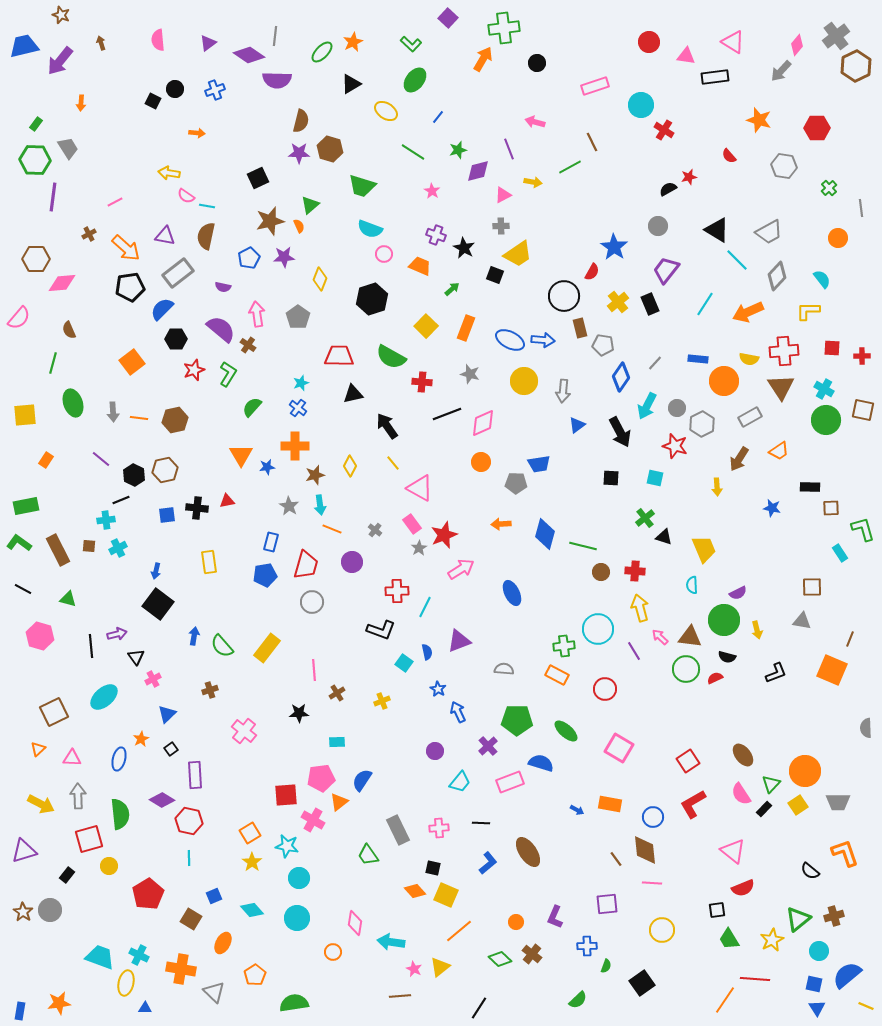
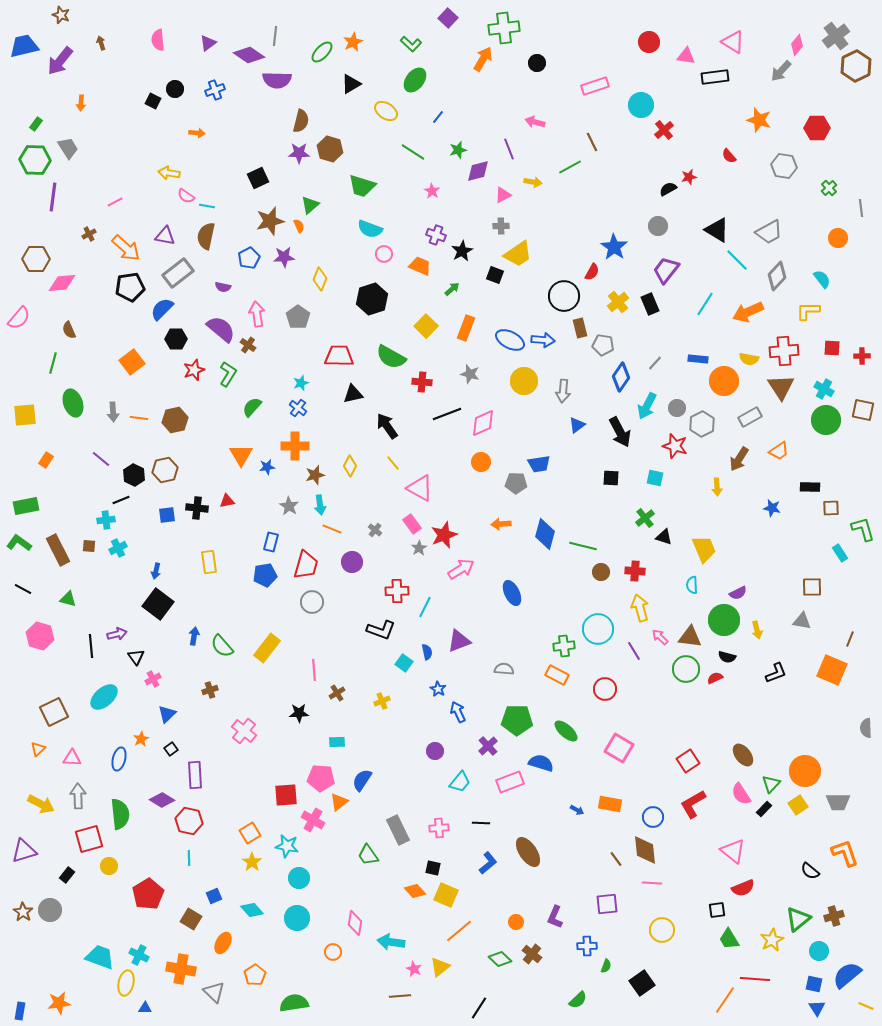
red cross at (664, 130): rotated 18 degrees clockwise
black star at (464, 248): moved 2 px left, 3 px down; rotated 15 degrees clockwise
pink pentagon at (321, 778): rotated 12 degrees clockwise
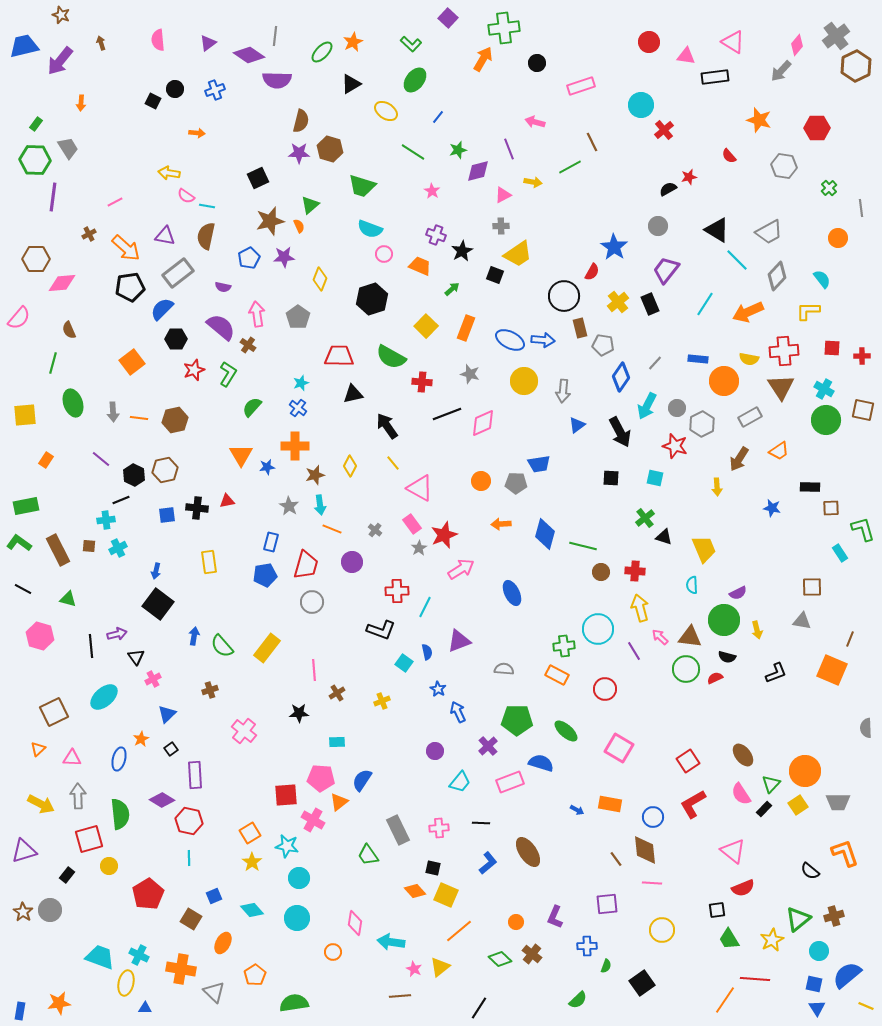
pink rectangle at (595, 86): moved 14 px left
purple semicircle at (221, 329): moved 2 px up
orange circle at (481, 462): moved 19 px down
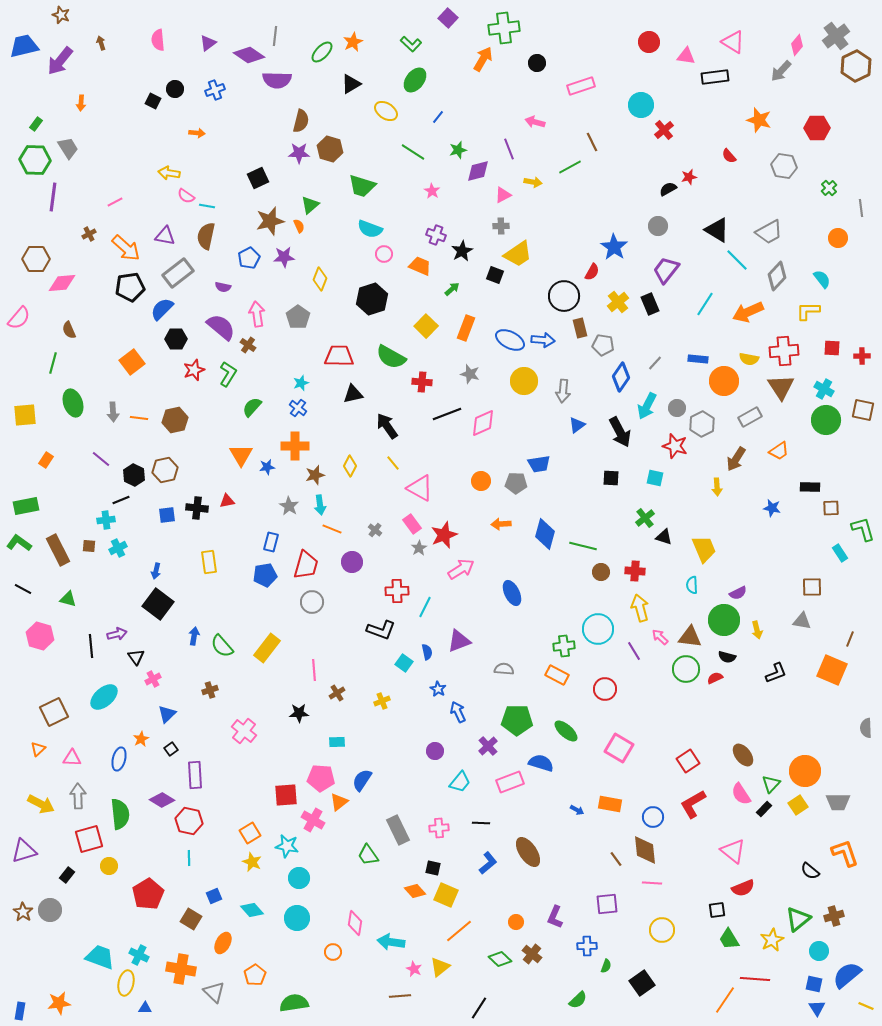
brown arrow at (739, 459): moved 3 px left
yellow star at (252, 862): rotated 12 degrees counterclockwise
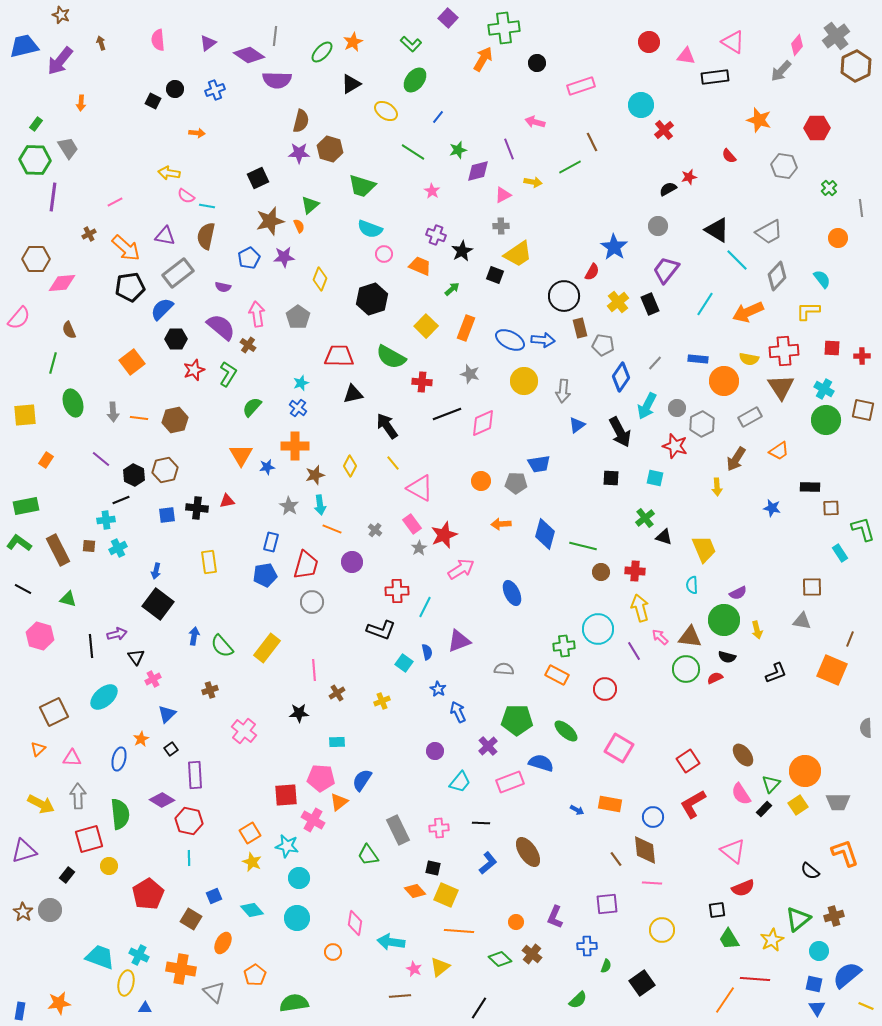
orange line at (459, 931): rotated 44 degrees clockwise
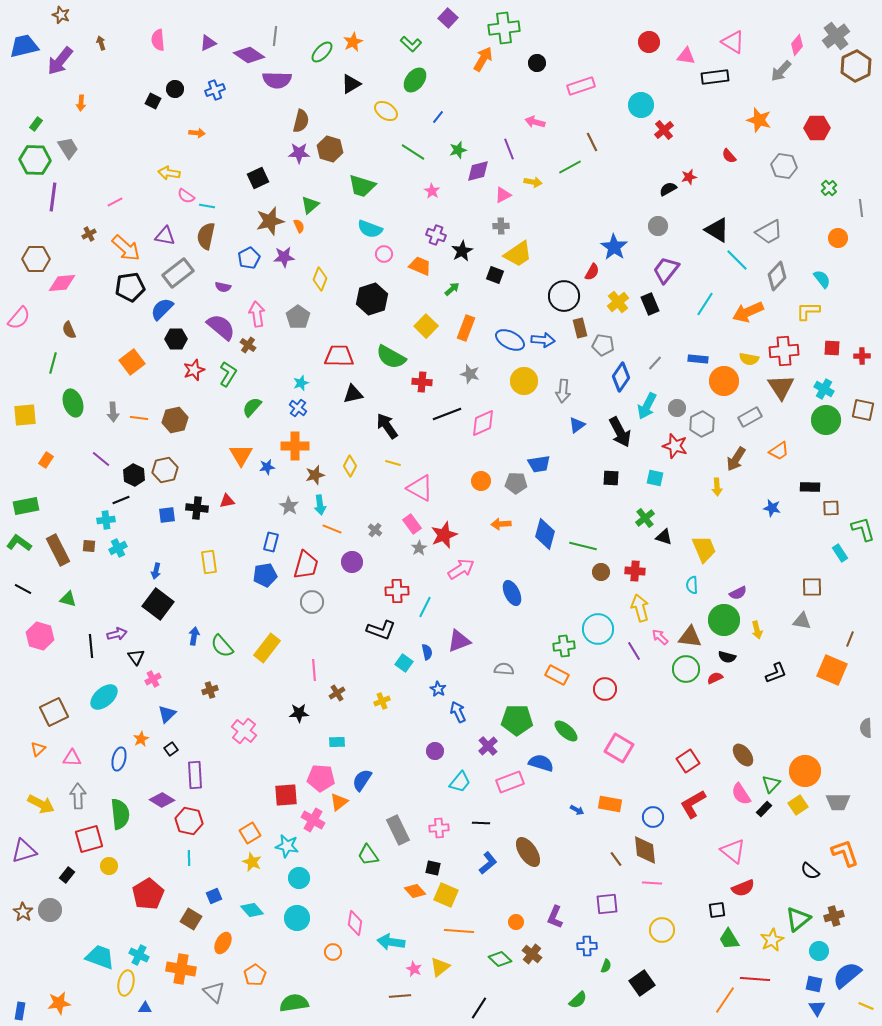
purple triangle at (208, 43): rotated 12 degrees clockwise
yellow line at (393, 463): rotated 35 degrees counterclockwise
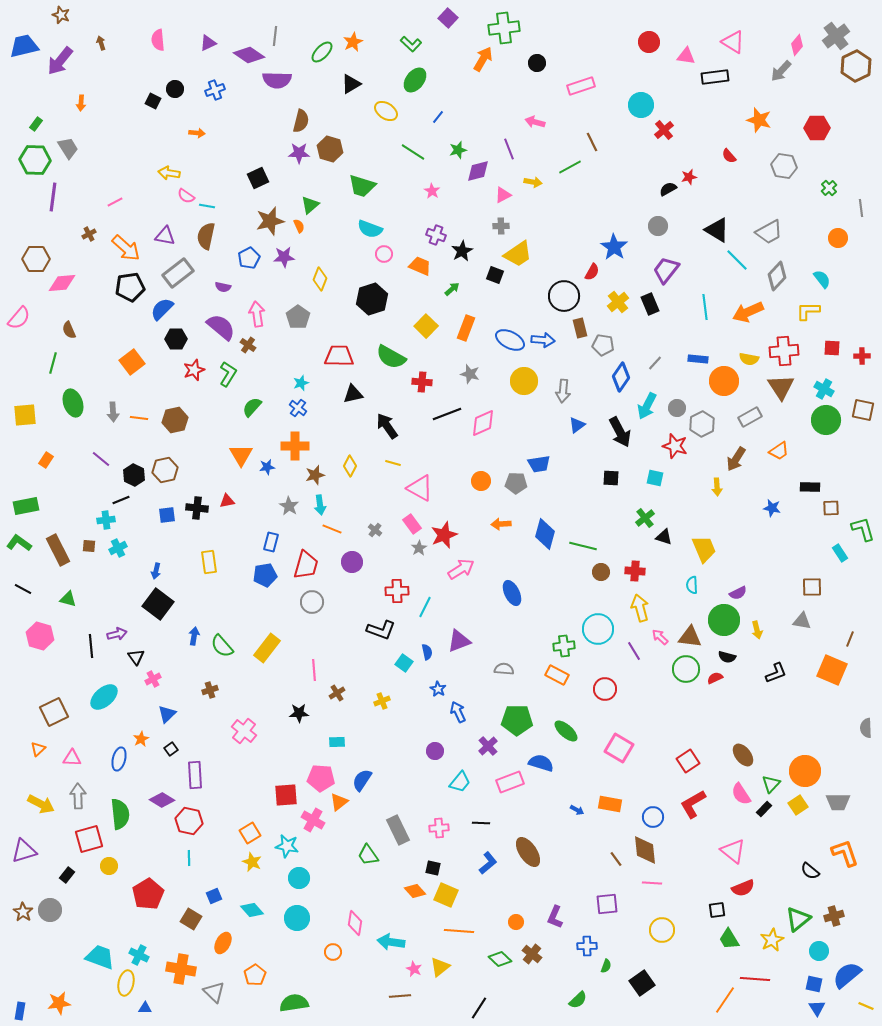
cyan line at (705, 304): moved 3 px down; rotated 40 degrees counterclockwise
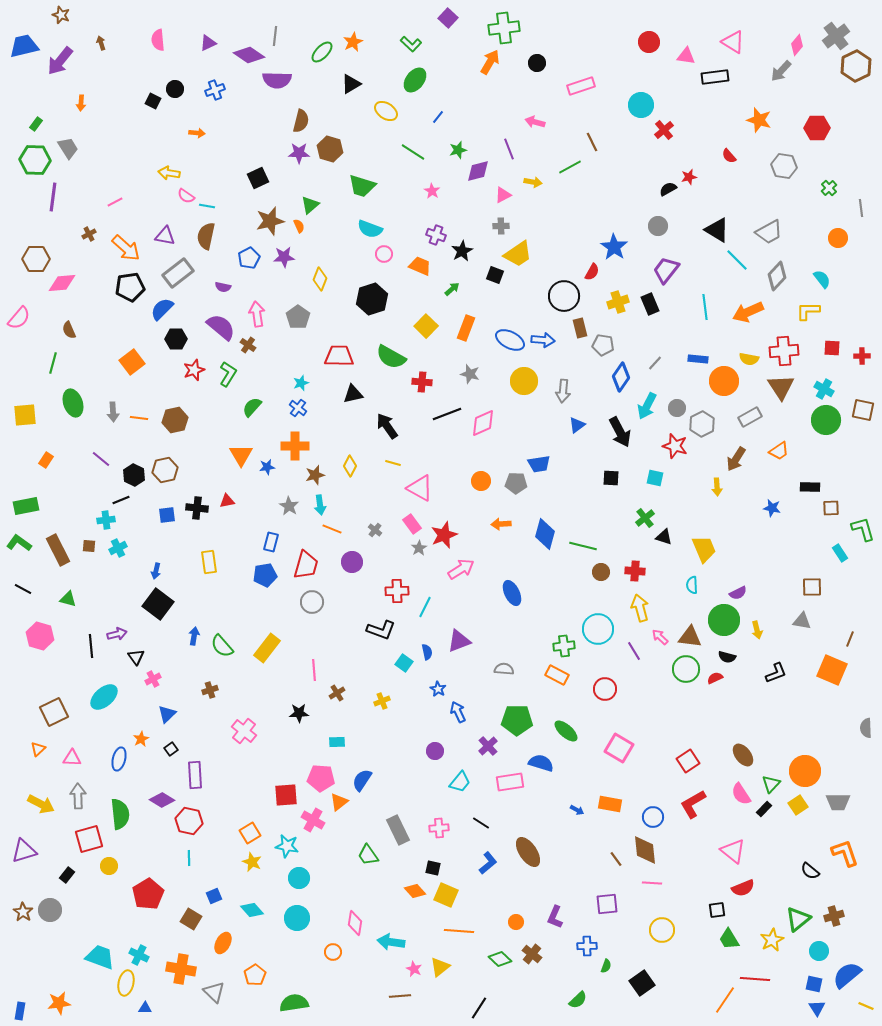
orange arrow at (483, 59): moved 7 px right, 3 px down
yellow cross at (618, 302): rotated 20 degrees clockwise
pink rectangle at (510, 782): rotated 12 degrees clockwise
black line at (481, 823): rotated 30 degrees clockwise
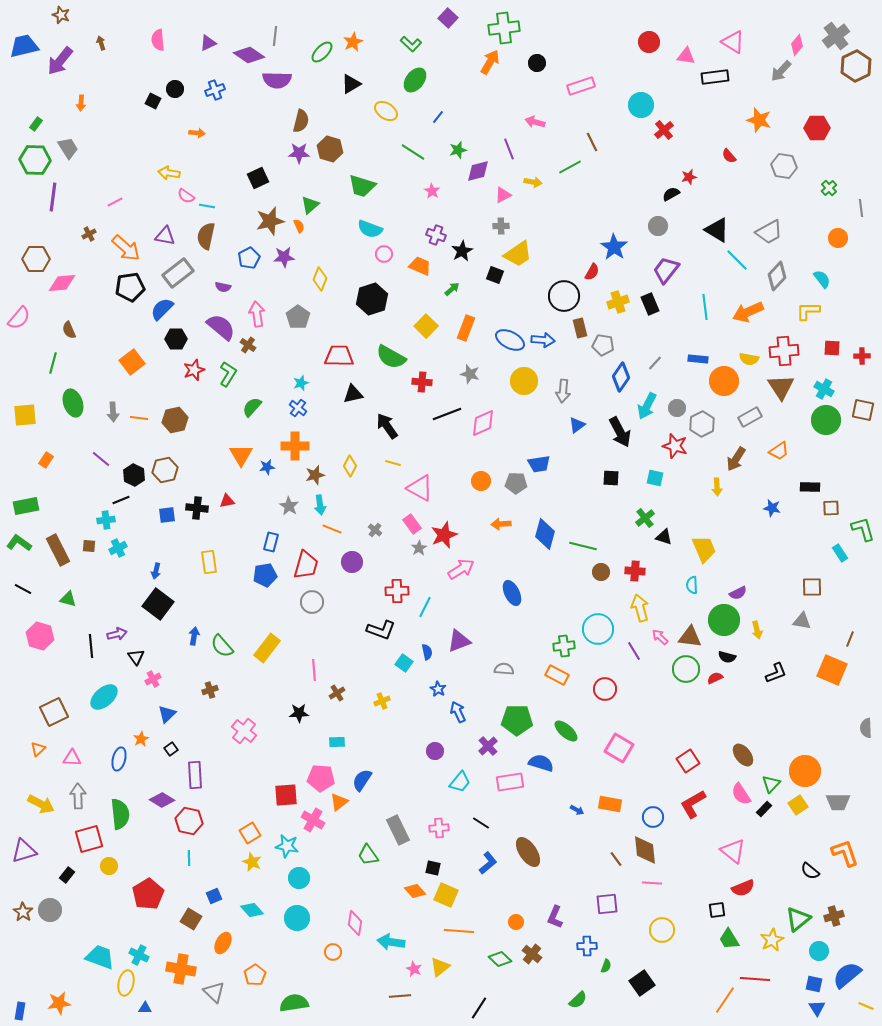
black semicircle at (668, 189): moved 3 px right, 5 px down
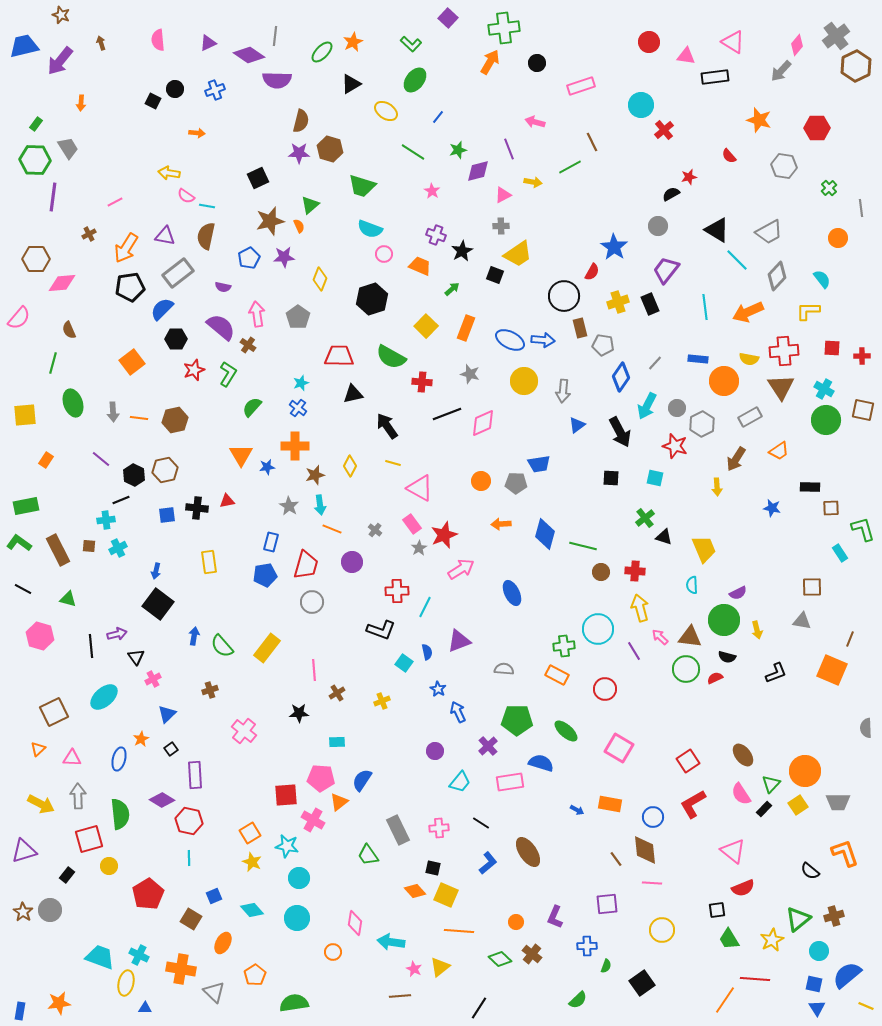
orange arrow at (126, 248): rotated 80 degrees clockwise
